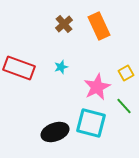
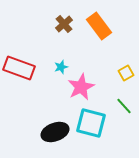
orange rectangle: rotated 12 degrees counterclockwise
pink star: moved 16 px left
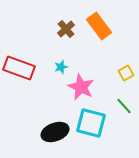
brown cross: moved 2 px right, 5 px down
pink star: rotated 20 degrees counterclockwise
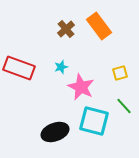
yellow square: moved 6 px left; rotated 14 degrees clockwise
cyan square: moved 3 px right, 2 px up
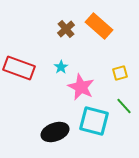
orange rectangle: rotated 12 degrees counterclockwise
cyan star: rotated 16 degrees counterclockwise
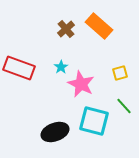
pink star: moved 3 px up
